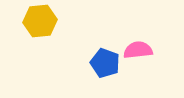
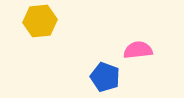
blue pentagon: moved 14 px down
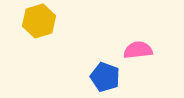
yellow hexagon: moved 1 px left; rotated 12 degrees counterclockwise
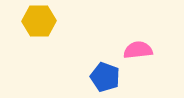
yellow hexagon: rotated 16 degrees clockwise
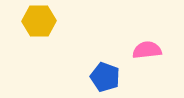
pink semicircle: moved 9 px right
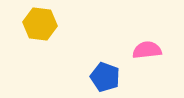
yellow hexagon: moved 1 px right, 3 px down; rotated 8 degrees clockwise
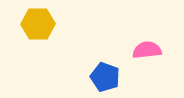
yellow hexagon: moved 2 px left; rotated 8 degrees counterclockwise
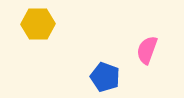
pink semicircle: rotated 64 degrees counterclockwise
